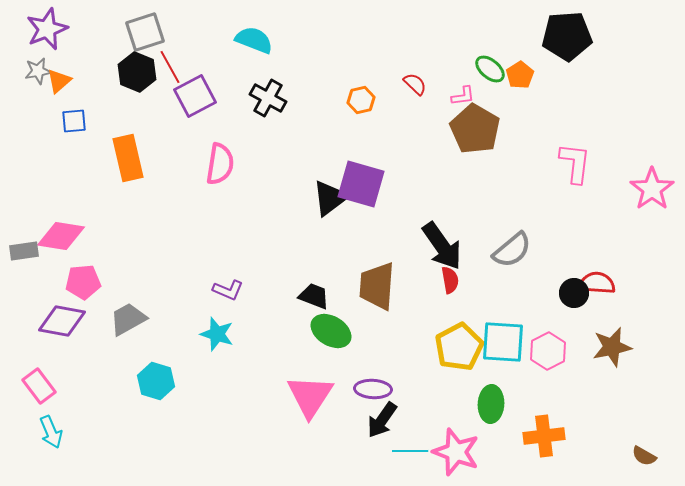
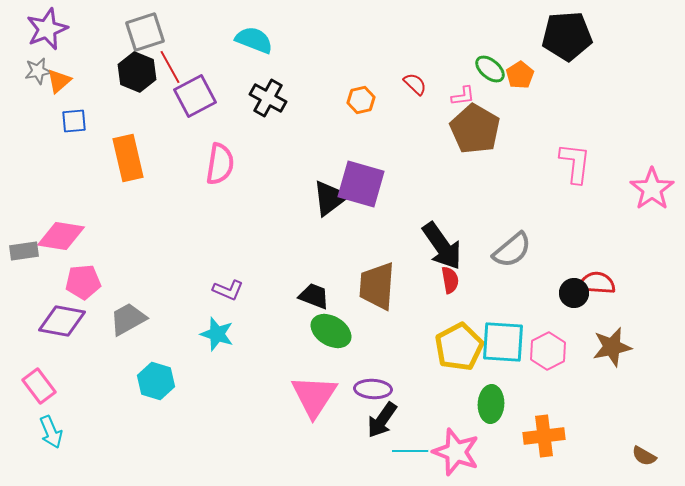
pink triangle at (310, 396): moved 4 px right
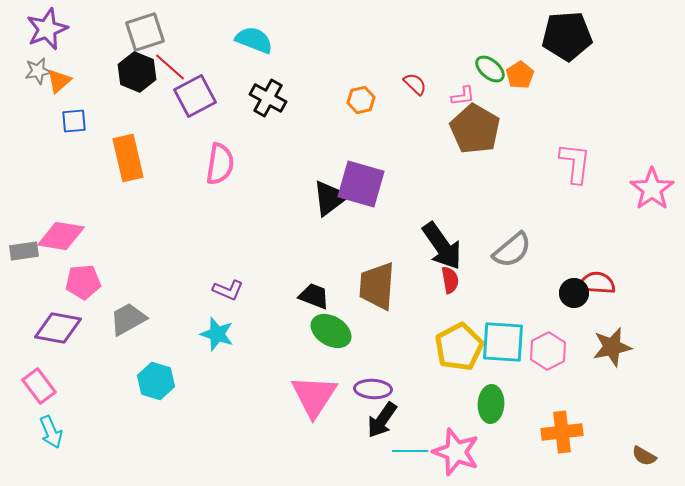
red line at (170, 67): rotated 20 degrees counterclockwise
purple diamond at (62, 321): moved 4 px left, 7 px down
orange cross at (544, 436): moved 18 px right, 4 px up
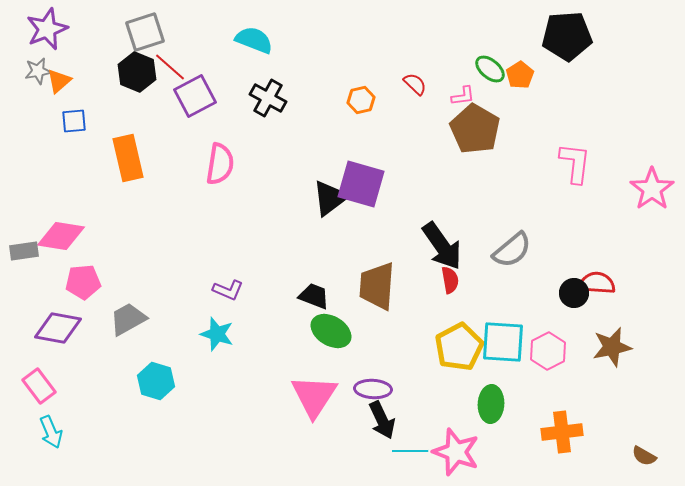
black arrow at (382, 420): rotated 60 degrees counterclockwise
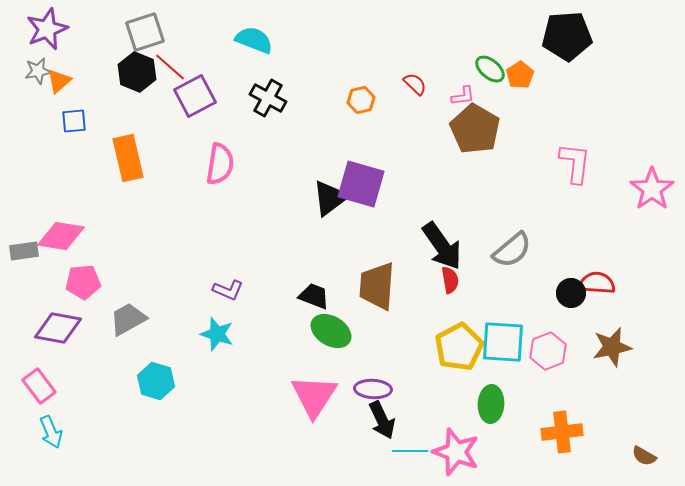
black circle at (574, 293): moved 3 px left
pink hexagon at (548, 351): rotated 6 degrees clockwise
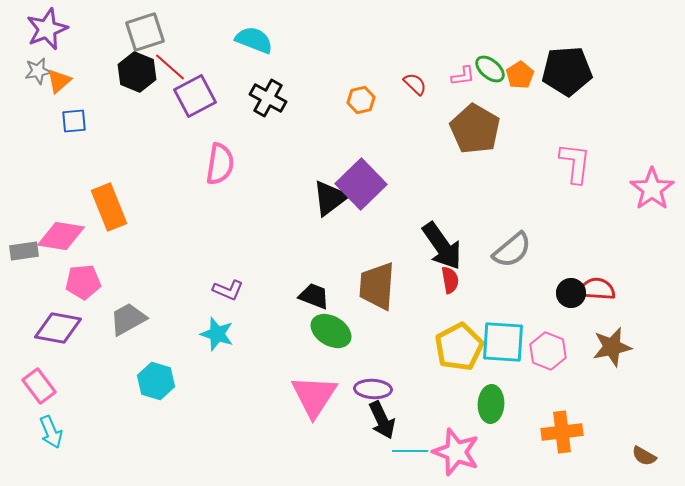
black pentagon at (567, 36): moved 35 px down
pink L-shape at (463, 96): moved 20 px up
orange rectangle at (128, 158): moved 19 px left, 49 px down; rotated 9 degrees counterclockwise
purple square at (361, 184): rotated 30 degrees clockwise
red semicircle at (597, 283): moved 6 px down
pink hexagon at (548, 351): rotated 18 degrees counterclockwise
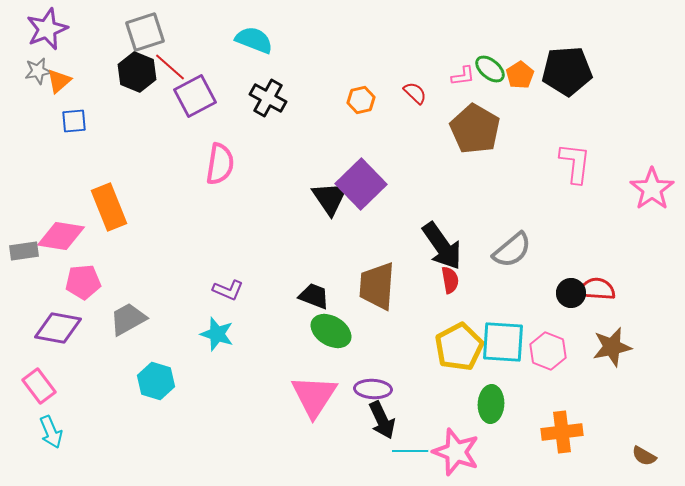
red semicircle at (415, 84): moved 9 px down
black triangle at (330, 198): rotated 27 degrees counterclockwise
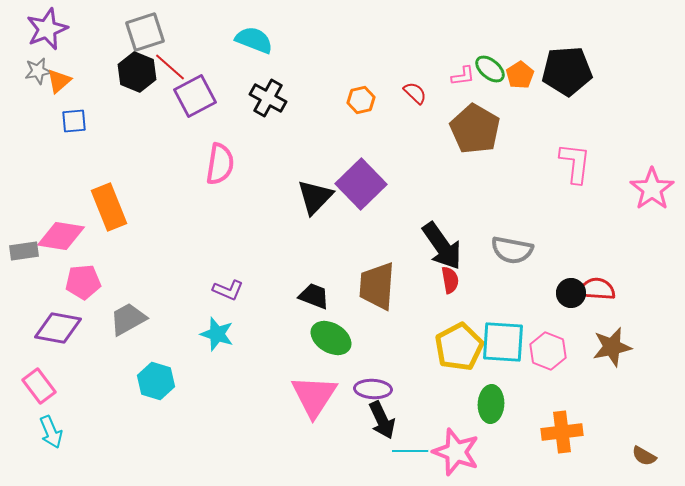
black triangle at (330, 198): moved 15 px left, 1 px up; rotated 18 degrees clockwise
gray semicircle at (512, 250): rotated 51 degrees clockwise
green ellipse at (331, 331): moved 7 px down
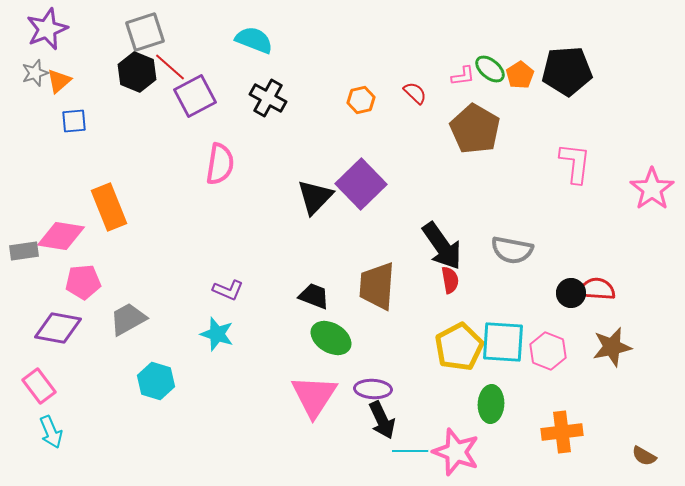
gray star at (38, 71): moved 3 px left, 2 px down; rotated 8 degrees counterclockwise
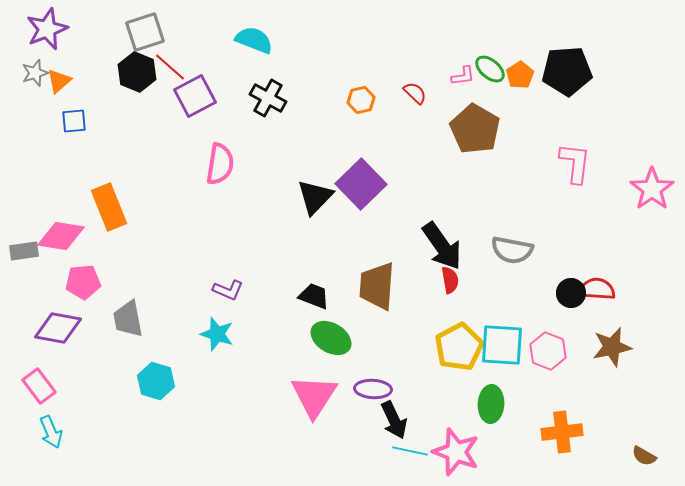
gray trapezoid at (128, 319): rotated 72 degrees counterclockwise
cyan square at (503, 342): moved 1 px left, 3 px down
black arrow at (382, 420): moved 12 px right
cyan line at (410, 451): rotated 12 degrees clockwise
